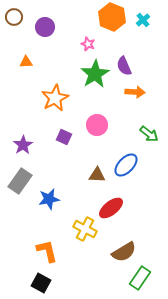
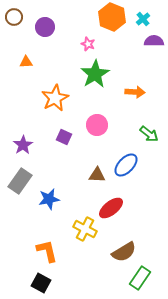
cyan cross: moved 1 px up
purple semicircle: moved 30 px right, 25 px up; rotated 114 degrees clockwise
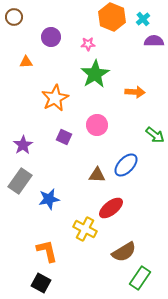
purple circle: moved 6 px right, 10 px down
pink star: rotated 24 degrees counterclockwise
green arrow: moved 6 px right, 1 px down
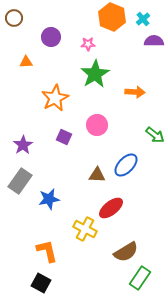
brown circle: moved 1 px down
brown semicircle: moved 2 px right
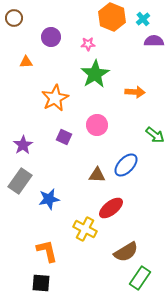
black square: rotated 24 degrees counterclockwise
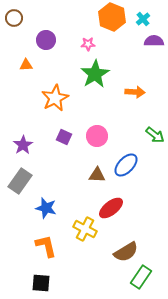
purple circle: moved 5 px left, 3 px down
orange triangle: moved 3 px down
pink circle: moved 11 px down
blue star: moved 3 px left, 9 px down; rotated 25 degrees clockwise
orange L-shape: moved 1 px left, 5 px up
green rectangle: moved 1 px right, 1 px up
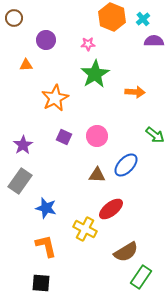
red ellipse: moved 1 px down
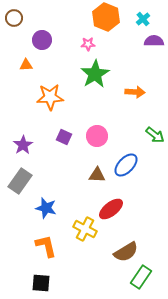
orange hexagon: moved 6 px left
purple circle: moved 4 px left
orange star: moved 5 px left, 1 px up; rotated 24 degrees clockwise
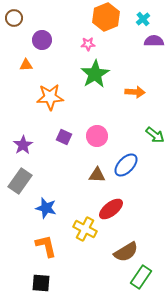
orange hexagon: rotated 16 degrees clockwise
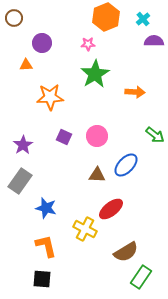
purple circle: moved 3 px down
black square: moved 1 px right, 4 px up
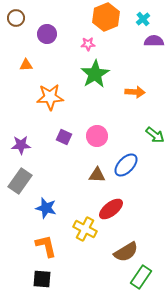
brown circle: moved 2 px right
purple circle: moved 5 px right, 9 px up
purple star: moved 2 px left; rotated 30 degrees clockwise
